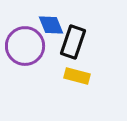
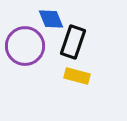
blue diamond: moved 6 px up
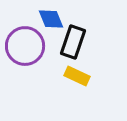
yellow rectangle: rotated 10 degrees clockwise
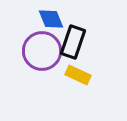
purple circle: moved 17 px right, 5 px down
yellow rectangle: moved 1 px right, 1 px up
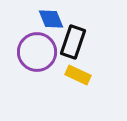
purple circle: moved 5 px left, 1 px down
